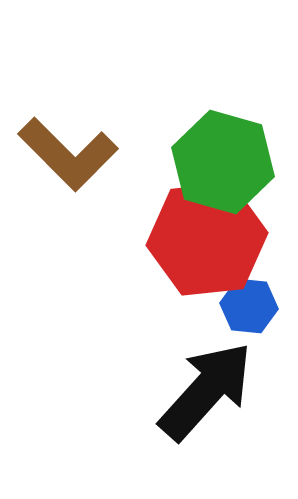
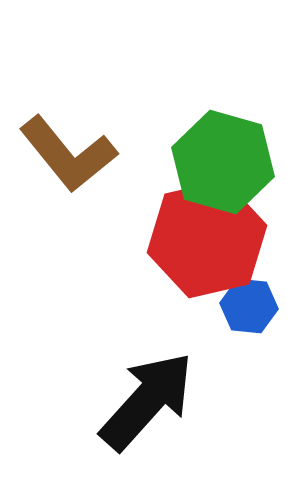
brown L-shape: rotated 6 degrees clockwise
red hexagon: rotated 7 degrees counterclockwise
black arrow: moved 59 px left, 10 px down
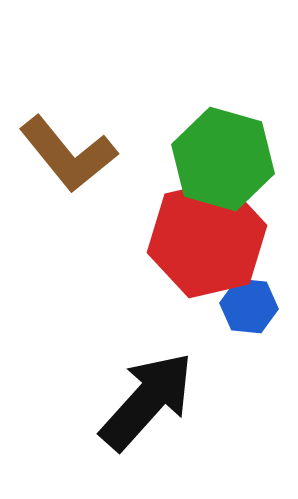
green hexagon: moved 3 px up
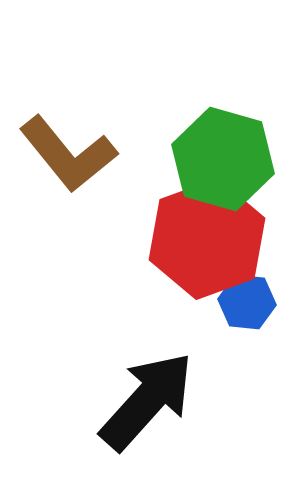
red hexagon: rotated 7 degrees counterclockwise
blue hexagon: moved 2 px left, 4 px up
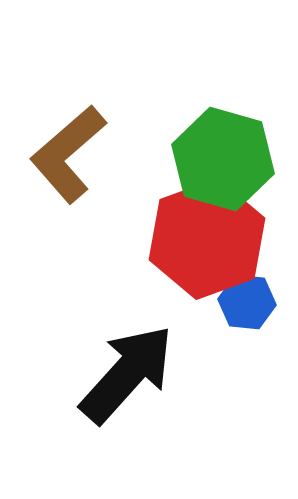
brown L-shape: rotated 88 degrees clockwise
black arrow: moved 20 px left, 27 px up
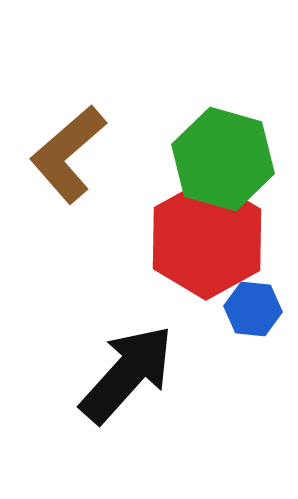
red hexagon: rotated 9 degrees counterclockwise
blue hexagon: moved 6 px right, 7 px down
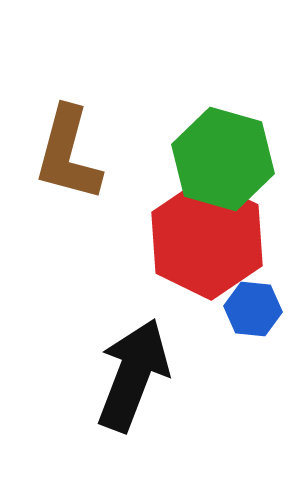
brown L-shape: rotated 34 degrees counterclockwise
red hexagon: rotated 5 degrees counterclockwise
black arrow: moved 6 px right, 1 px down; rotated 21 degrees counterclockwise
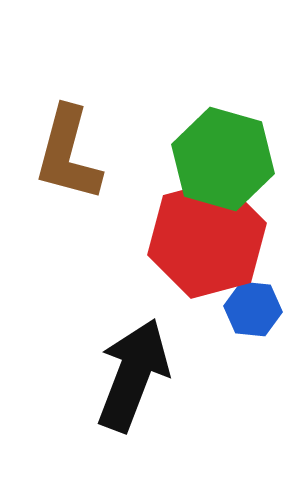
red hexagon: rotated 19 degrees clockwise
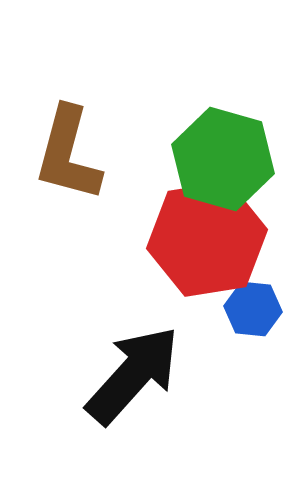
red hexagon: rotated 6 degrees clockwise
black arrow: rotated 21 degrees clockwise
